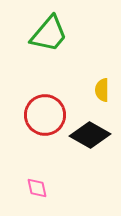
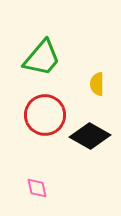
green trapezoid: moved 7 px left, 24 px down
yellow semicircle: moved 5 px left, 6 px up
black diamond: moved 1 px down
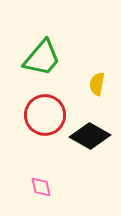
yellow semicircle: rotated 10 degrees clockwise
pink diamond: moved 4 px right, 1 px up
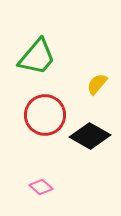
green trapezoid: moved 5 px left, 1 px up
yellow semicircle: rotated 30 degrees clockwise
pink diamond: rotated 35 degrees counterclockwise
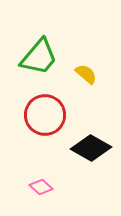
green trapezoid: moved 2 px right
yellow semicircle: moved 11 px left, 10 px up; rotated 90 degrees clockwise
black diamond: moved 1 px right, 12 px down
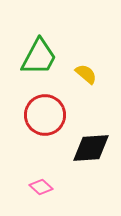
green trapezoid: rotated 12 degrees counterclockwise
black diamond: rotated 33 degrees counterclockwise
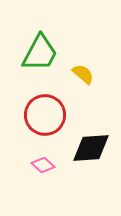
green trapezoid: moved 1 px right, 4 px up
yellow semicircle: moved 3 px left
pink diamond: moved 2 px right, 22 px up
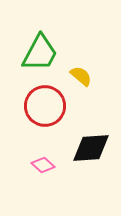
yellow semicircle: moved 2 px left, 2 px down
red circle: moved 9 px up
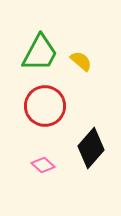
yellow semicircle: moved 15 px up
black diamond: rotated 45 degrees counterclockwise
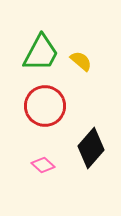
green trapezoid: moved 1 px right
